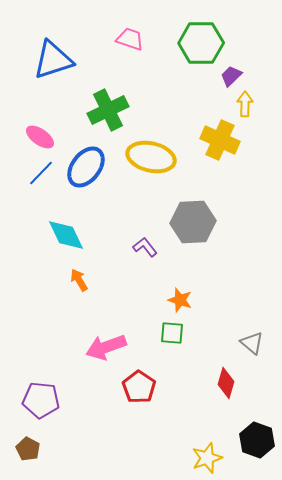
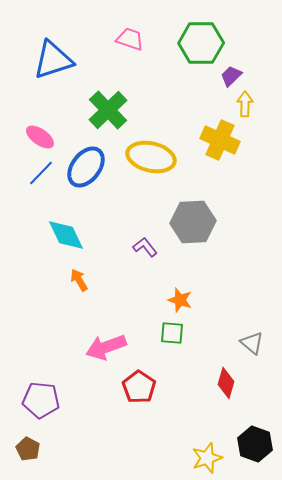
green cross: rotated 18 degrees counterclockwise
black hexagon: moved 2 px left, 4 px down
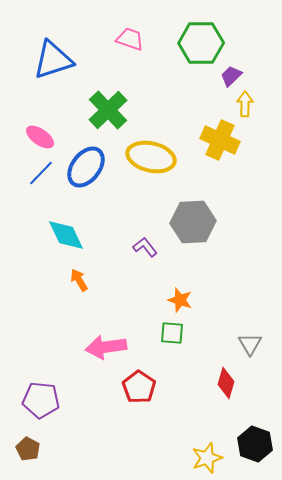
gray triangle: moved 2 px left, 1 px down; rotated 20 degrees clockwise
pink arrow: rotated 12 degrees clockwise
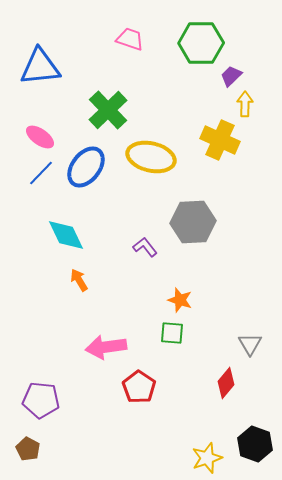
blue triangle: moved 13 px left, 7 px down; rotated 12 degrees clockwise
red diamond: rotated 24 degrees clockwise
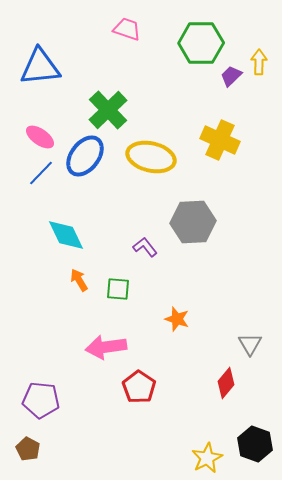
pink trapezoid: moved 3 px left, 10 px up
yellow arrow: moved 14 px right, 42 px up
blue ellipse: moved 1 px left, 11 px up
orange star: moved 3 px left, 19 px down
green square: moved 54 px left, 44 px up
yellow star: rotated 8 degrees counterclockwise
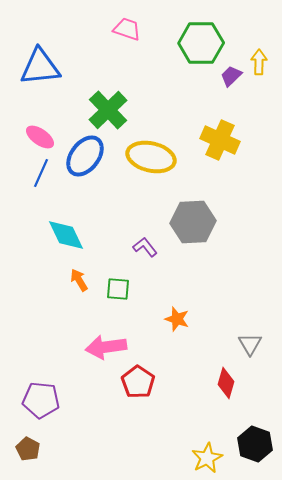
blue line: rotated 20 degrees counterclockwise
red diamond: rotated 24 degrees counterclockwise
red pentagon: moved 1 px left, 5 px up
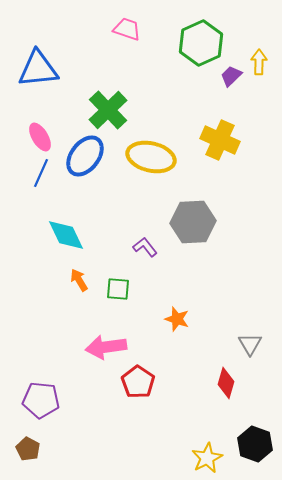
green hexagon: rotated 24 degrees counterclockwise
blue triangle: moved 2 px left, 2 px down
pink ellipse: rotated 24 degrees clockwise
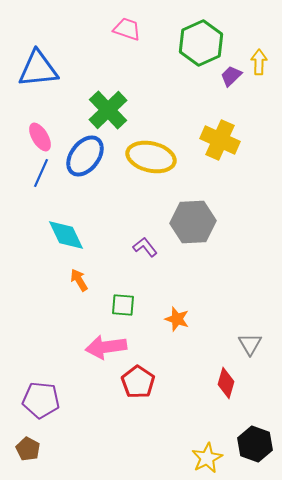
green square: moved 5 px right, 16 px down
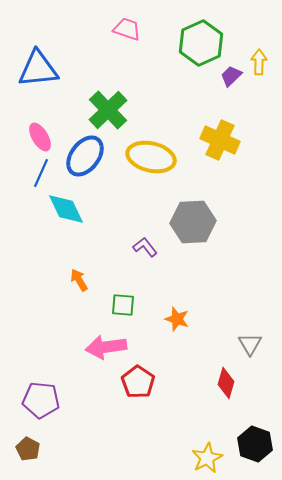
cyan diamond: moved 26 px up
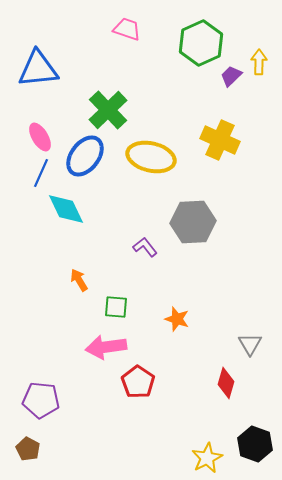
green square: moved 7 px left, 2 px down
